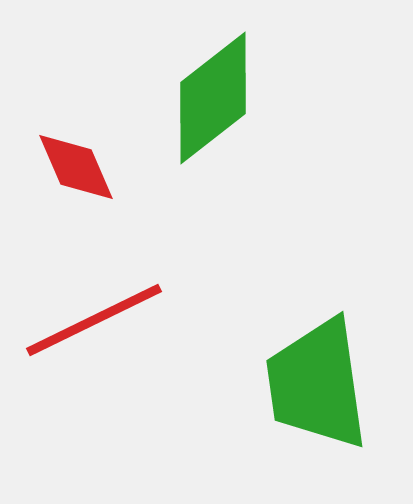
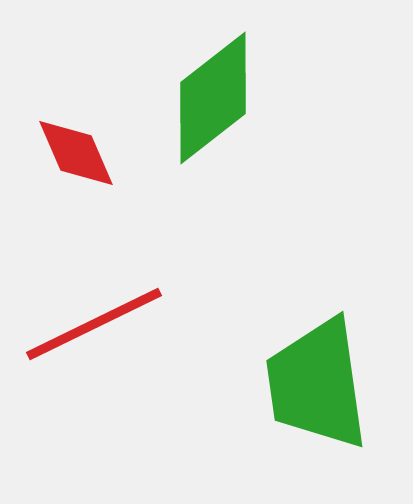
red diamond: moved 14 px up
red line: moved 4 px down
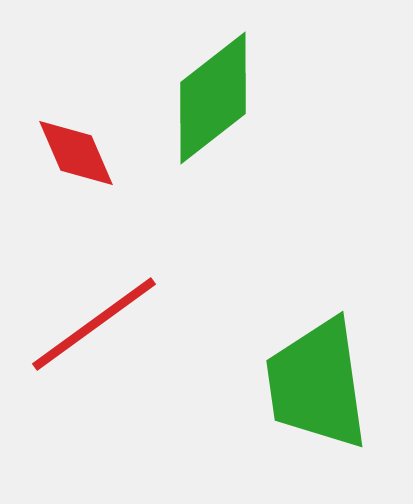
red line: rotated 10 degrees counterclockwise
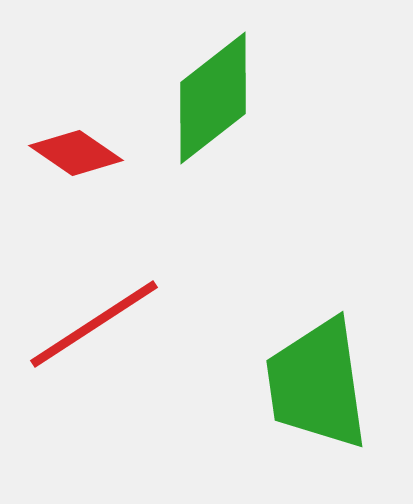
red diamond: rotated 32 degrees counterclockwise
red line: rotated 3 degrees clockwise
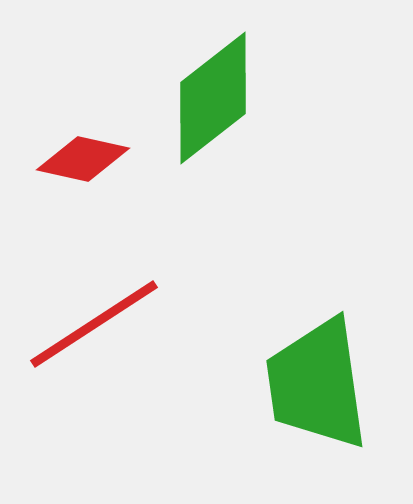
red diamond: moved 7 px right, 6 px down; rotated 22 degrees counterclockwise
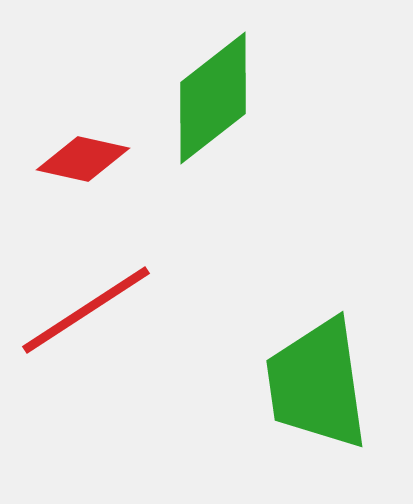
red line: moved 8 px left, 14 px up
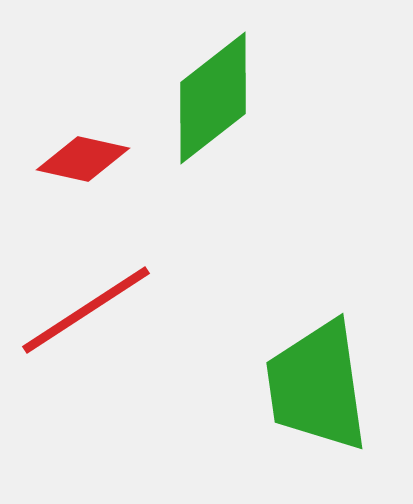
green trapezoid: moved 2 px down
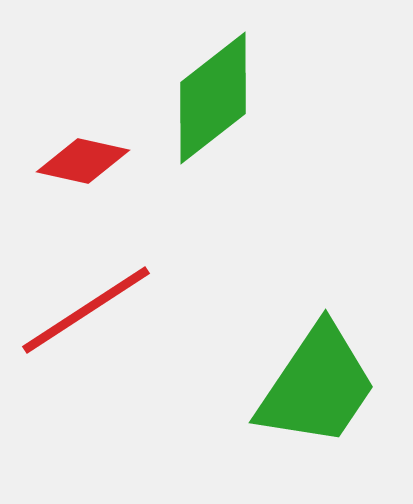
red diamond: moved 2 px down
green trapezoid: rotated 138 degrees counterclockwise
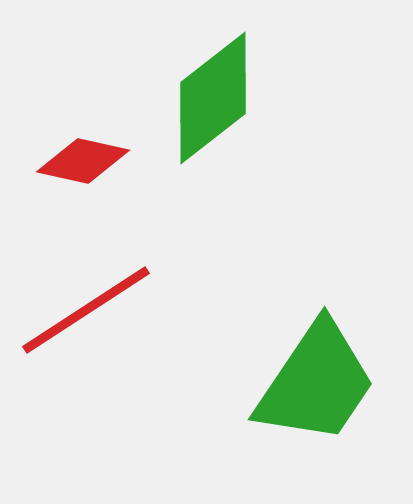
green trapezoid: moved 1 px left, 3 px up
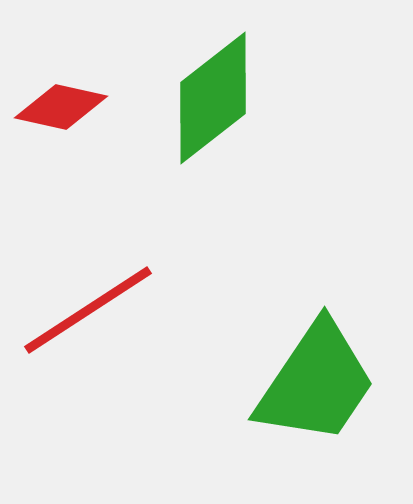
red diamond: moved 22 px left, 54 px up
red line: moved 2 px right
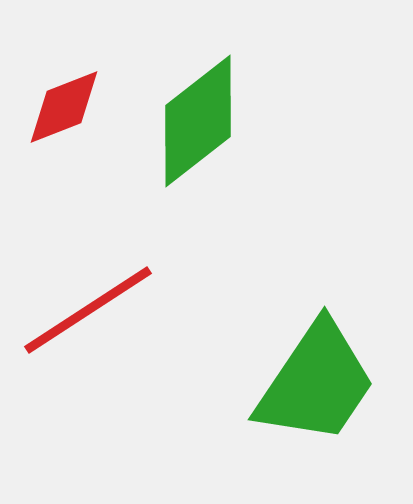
green diamond: moved 15 px left, 23 px down
red diamond: moved 3 px right; rotated 34 degrees counterclockwise
